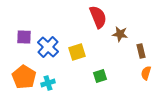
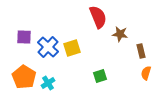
yellow square: moved 5 px left, 4 px up
cyan cross: rotated 16 degrees counterclockwise
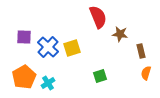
orange pentagon: rotated 10 degrees clockwise
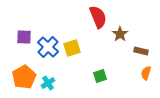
brown star: rotated 28 degrees clockwise
brown rectangle: rotated 64 degrees counterclockwise
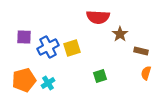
red semicircle: rotated 115 degrees clockwise
blue cross: rotated 20 degrees clockwise
orange pentagon: moved 3 px down; rotated 15 degrees clockwise
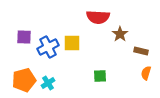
yellow square: moved 5 px up; rotated 18 degrees clockwise
green square: rotated 16 degrees clockwise
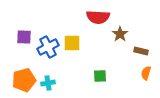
cyan cross: rotated 24 degrees clockwise
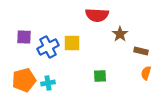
red semicircle: moved 1 px left, 2 px up
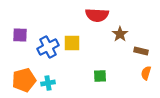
purple square: moved 4 px left, 2 px up
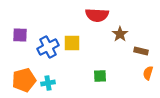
orange semicircle: moved 2 px right
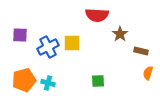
green square: moved 2 px left, 5 px down
cyan cross: rotated 24 degrees clockwise
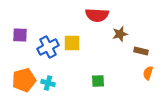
brown star: rotated 21 degrees clockwise
